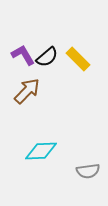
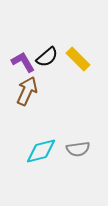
purple L-shape: moved 7 px down
brown arrow: rotated 20 degrees counterclockwise
cyan diamond: rotated 12 degrees counterclockwise
gray semicircle: moved 10 px left, 22 px up
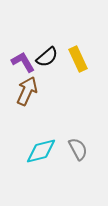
yellow rectangle: rotated 20 degrees clockwise
gray semicircle: rotated 110 degrees counterclockwise
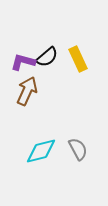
purple L-shape: rotated 45 degrees counterclockwise
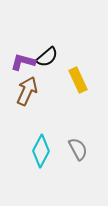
yellow rectangle: moved 21 px down
cyan diamond: rotated 48 degrees counterclockwise
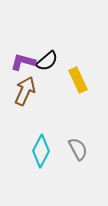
black semicircle: moved 4 px down
brown arrow: moved 2 px left
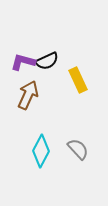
black semicircle: rotated 15 degrees clockwise
brown arrow: moved 3 px right, 4 px down
gray semicircle: rotated 15 degrees counterclockwise
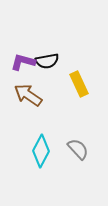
black semicircle: rotated 15 degrees clockwise
yellow rectangle: moved 1 px right, 4 px down
brown arrow: rotated 80 degrees counterclockwise
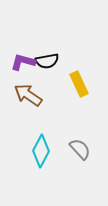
gray semicircle: moved 2 px right
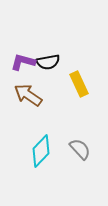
black semicircle: moved 1 px right, 1 px down
cyan diamond: rotated 16 degrees clockwise
